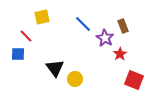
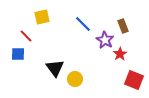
purple star: moved 2 px down
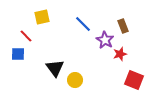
red star: rotated 16 degrees clockwise
yellow circle: moved 1 px down
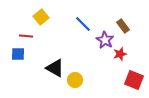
yellow square: moved 1 px left; rotated 28 degrees counterclockwise
brown rectangle: rotated 16 degrees counterclockwise
red line: rotated 40 degrees counterclockwise
black triangle: rotated 24 degrees counterclockwise
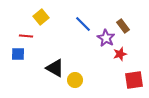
purple star: moved 1 px right, 2 px up
red square: rotated 30 degrees counterclockwise
